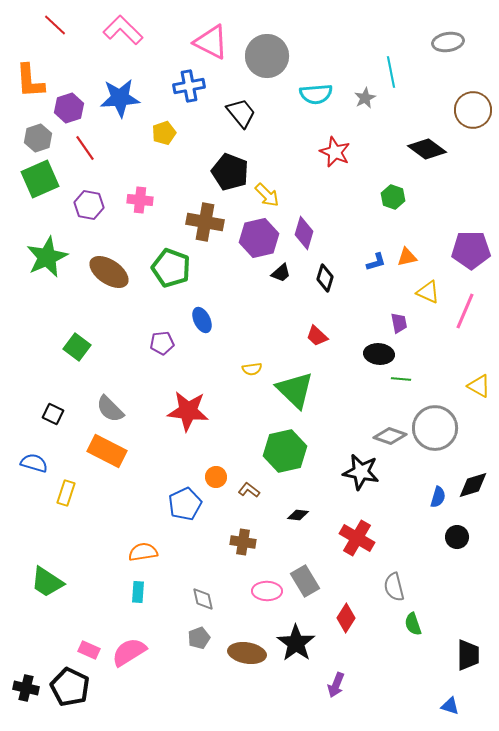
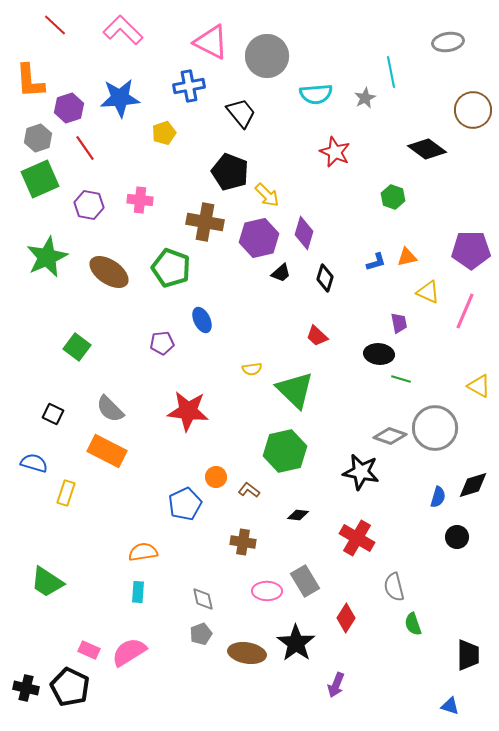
green line at (401, 379): rotated 12 degrees clockwise
gray pentagon at (199, 638): moved 2 px right, 4 px up
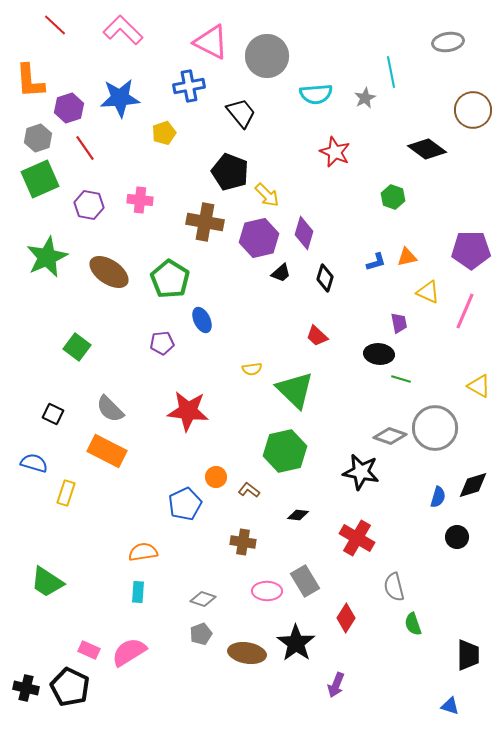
green pentagon at (171, 268): moved 1 px left, 11 px down; rotated 12 degrees clockwise
gray diamond at (203, 599): rotated 60 degrees counterclockwise
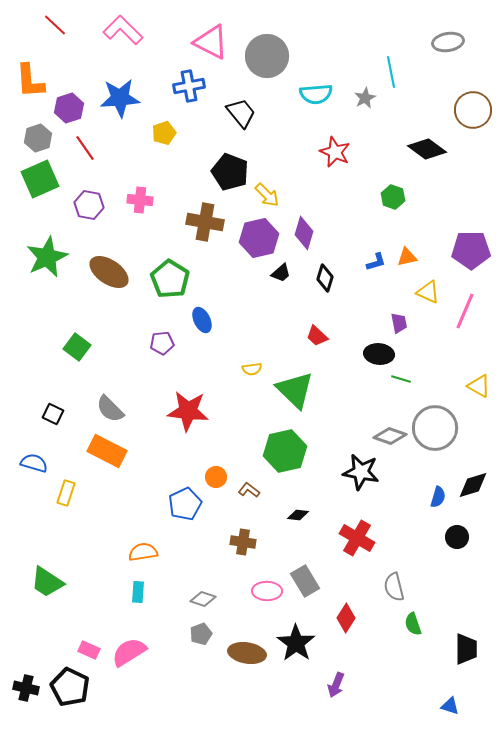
black trapezoid at (468, 655): moved 2 px left, 6 px up
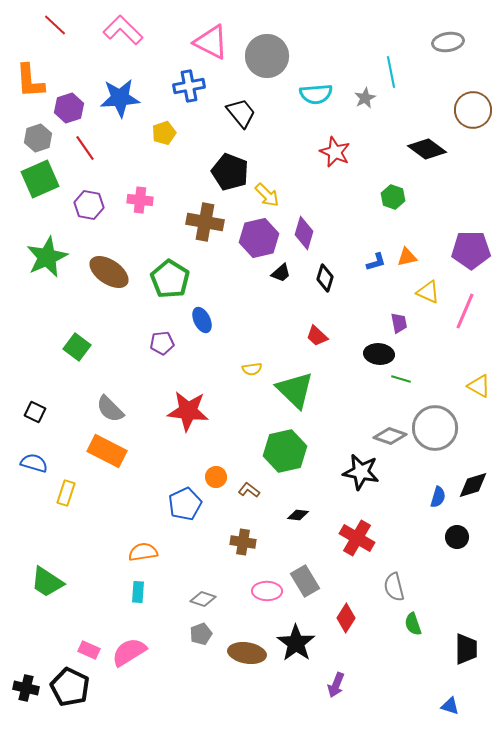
black square at (53, 414): moved 18 px left, 2 px up
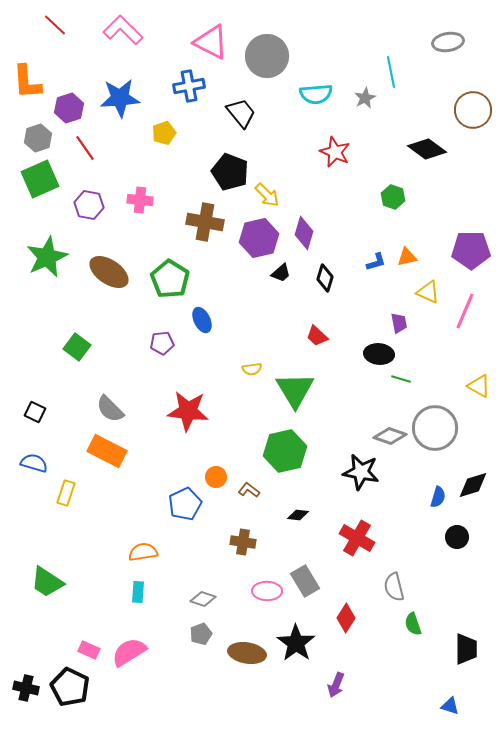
orange L-shape at (30, 81): moved 3 px left, 1 px down
green triangle at (295, 390): rotated 15 degrees clockwise
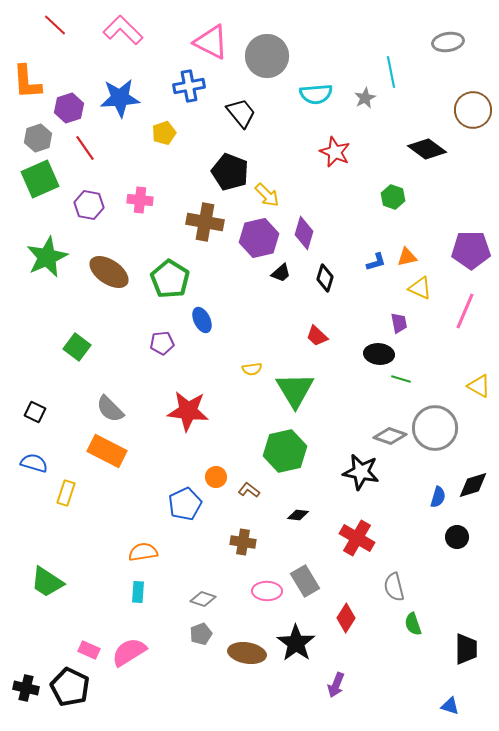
yellow triangle at (428, 292): moved 8 px left, 4 px up
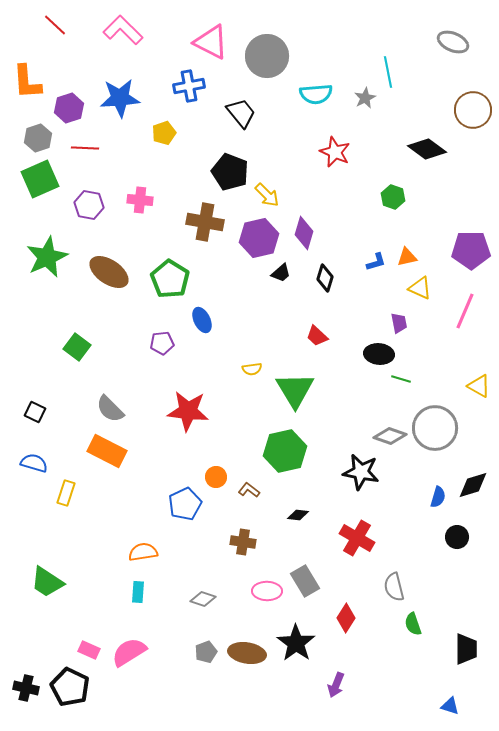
gray ellipse at (448, 42): moved 5 px right; rotated 32 degrees clockwise
cyan line at (391, 72): moved 3 px left
red line at (85, 148): rotated 52 degrees counterclockwise
gray pentagon at (201, 634): moved 5 px right, 18 px down
